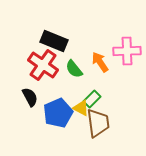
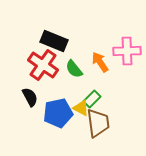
blue pentagon: rotated 12 degrees clockwise
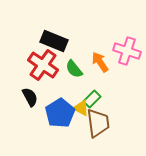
pink cross: rotated 20 degrees clockwise
blue pentagon: moved 2 px right; rotated 20 degrees counterclockwise
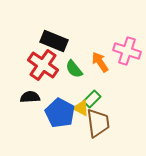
black semicircle: rotated 66 degrees counterclockwise
blue pentagon: rotated 12 degrees counterclockwise
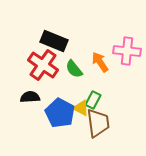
pink cross: rotated 12 degrees counterclockwise
green rectangle: moved 1 px right, 1 px down; rotated 18 degrees counterclockwise
